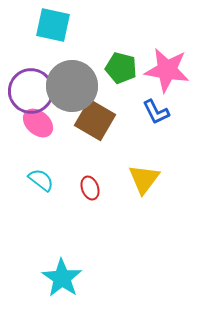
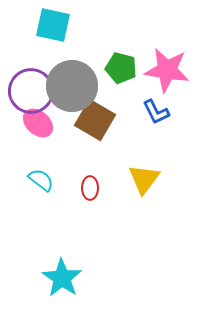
red ellipse: rotated 20 degrees clockwise
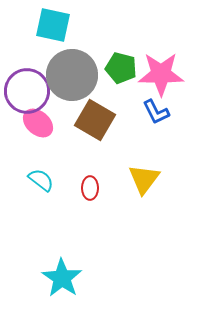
pink star: moved 6 px left, 4 px down; rotated 9 degrees counterclockwise
gray circle: moved 11 px up
purple circle: moved 4 px left
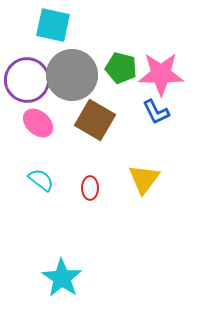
purple circle: moved 11 px up
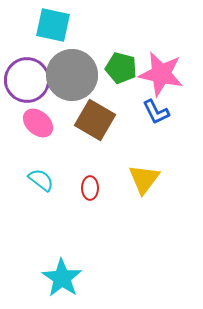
pink star: rotated 12 degrees clockwise
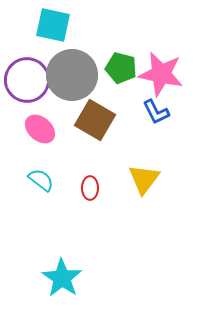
pink ellipse: moved 2 px right, 6 px down
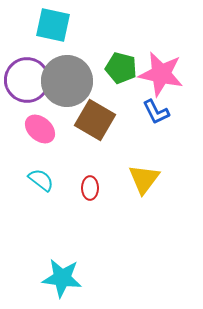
gray circle: moved 5 px left, 6 px down
cyan star: rotated 27 degrees counterclockwise
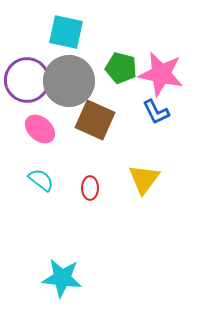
cyan square: moved 13 px right, 7 px down
gray circle: moved 2 px right
brown square: rotated 6 degrees counterclockwise
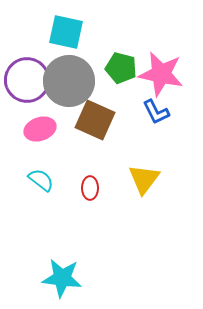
pink ellipse: rotated 60 degrees counterclockwise
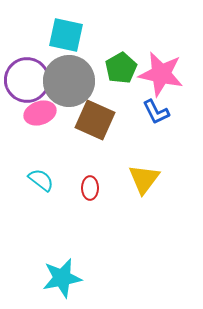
cyan square: moved 3 px down
green pentagon: rotated 28 degrees clockwise
pink ellipse: moved 16 px up
cyan star: rotated 18 degrees counterclockwise
